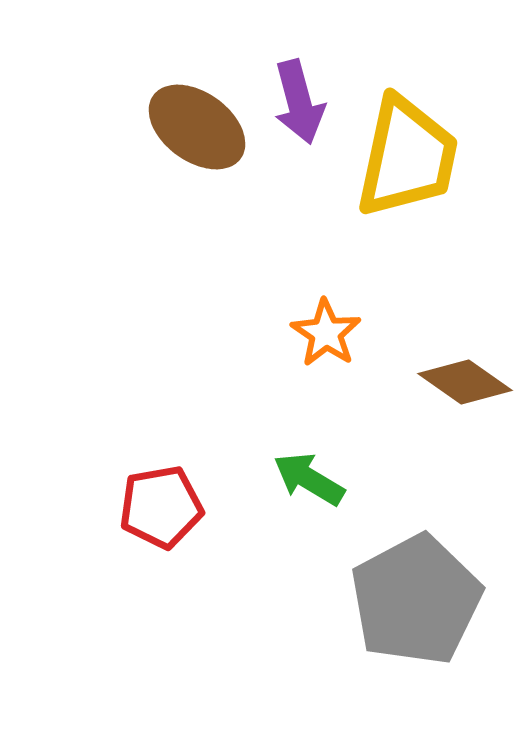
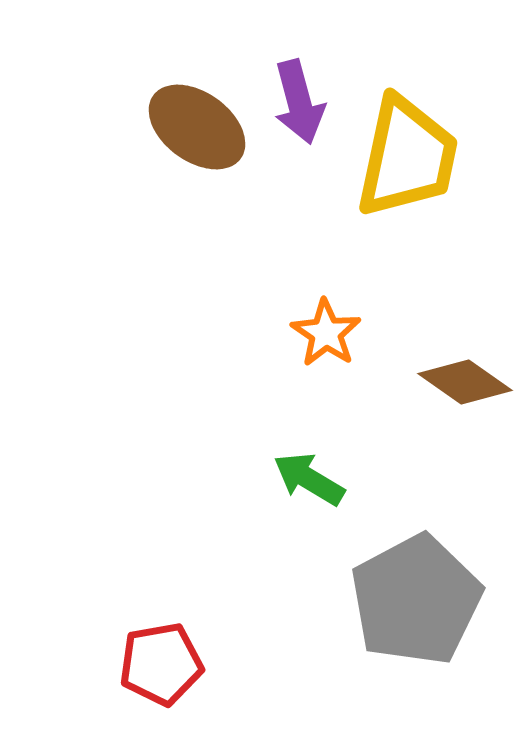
red pentagon: moved 157 px down
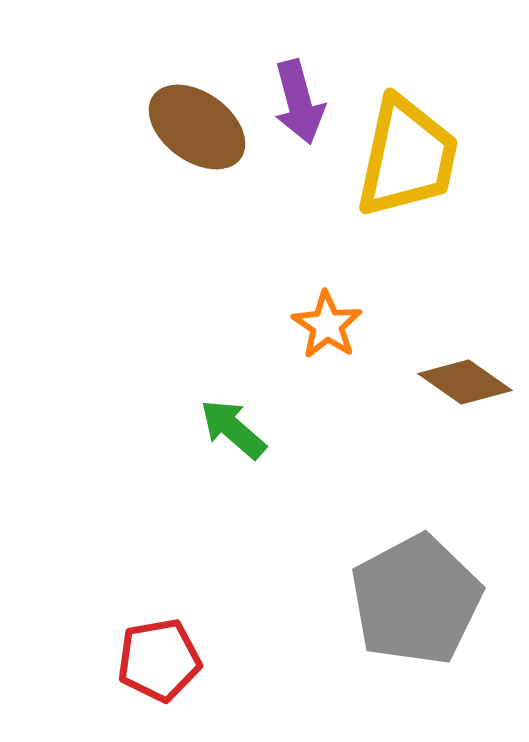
orange star: moved 1 px right, 8 px up
green arrow: moved 76 px left, 50 px up; rotated 10 degrees clockwise
red pentagon: moved 2 px left, 4 px up
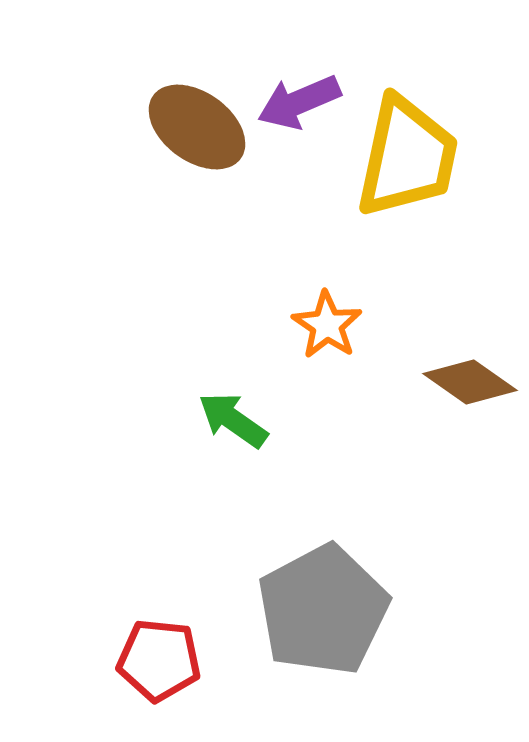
purple arrow: rotated 82 degrees clockwise
brown diamond: moved 5 px right
green arrow: moved 9 px up; rotated 6 degrees counterclockwise
gray pentagon: moved 93 px left, 10 px down
red pentagon: rotated 16 degrees clockwise
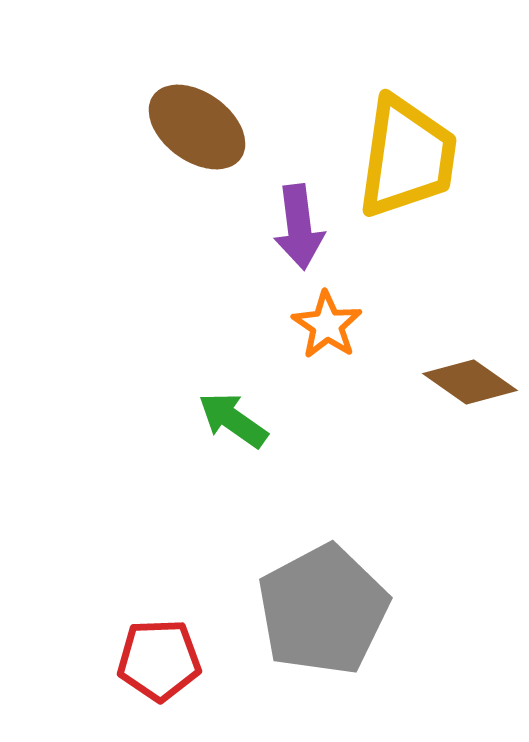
purple arrow: moved 125 px down; rotated 74 degrees counterclockwise
yellow trapezoid: rotated 4 degrees counterclockwise
red pentagon: rotated 8 degrees counterclockwise
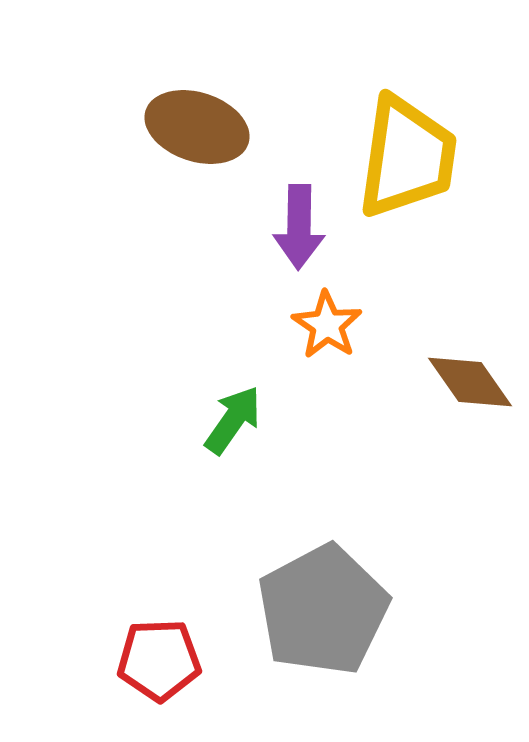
brown ellipse: rotated 18 degrees counterclockwise
purple arrow: rotated 8 degrees clockwise
brown diamond: rotated 20 degrees clockwise
green arrow: rotated 90 degrees clockwise
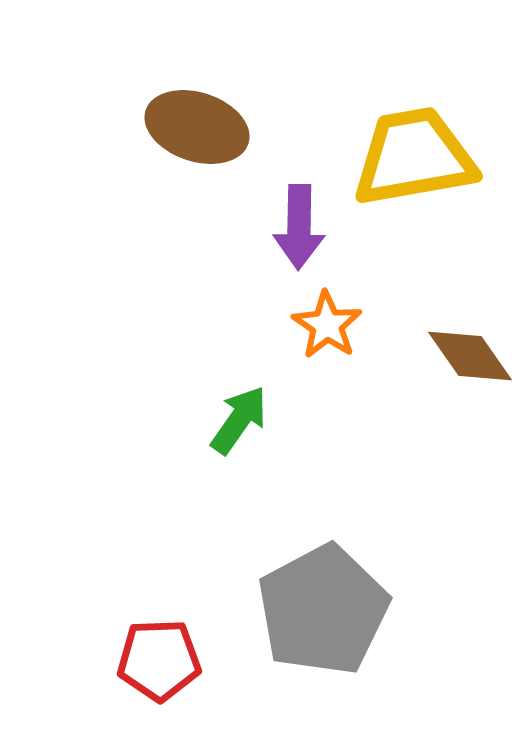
yellow trapezoid: moved 7 px right; rotated 108 degrees counterclockwise
brown diamond: moved 26 px up
green arrow: moved 6 px right
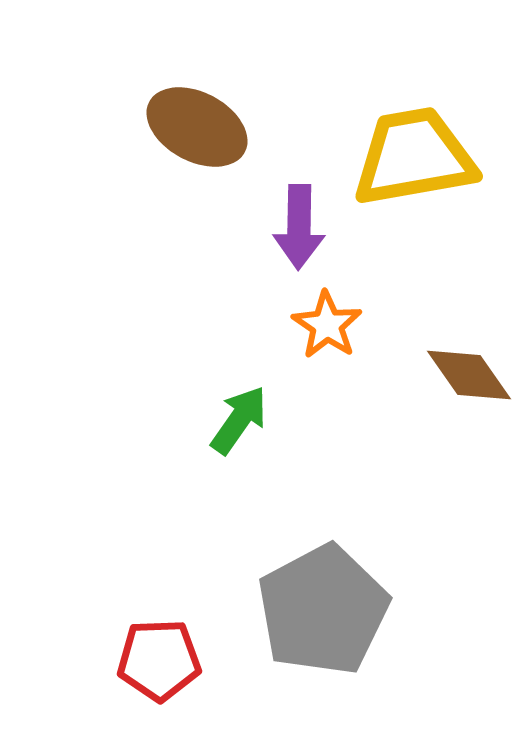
brown ellipse: rotated 10 degrees clockwise
brown diamond: moved 1 px left, 19 px down
